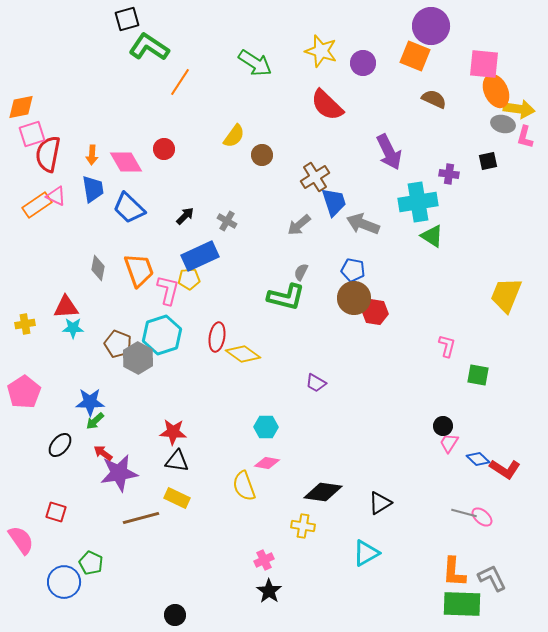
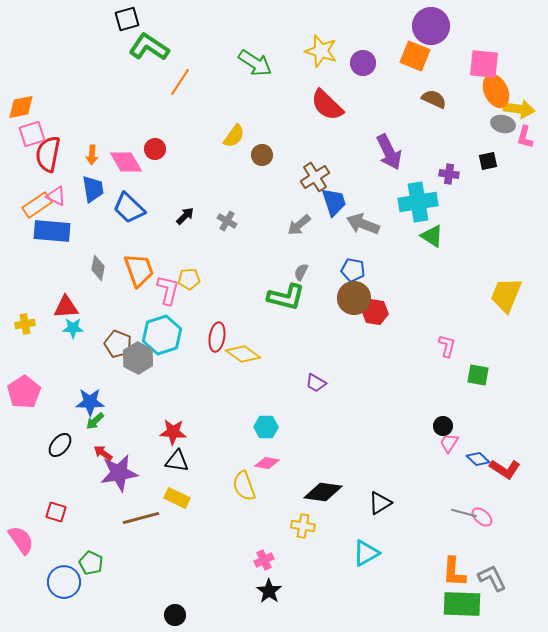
red circle at (164, 149): moved 9 px left
blue rectangle at (200, 256): moved 148 px left, 25 px up; rotated 30 degrees clockwise
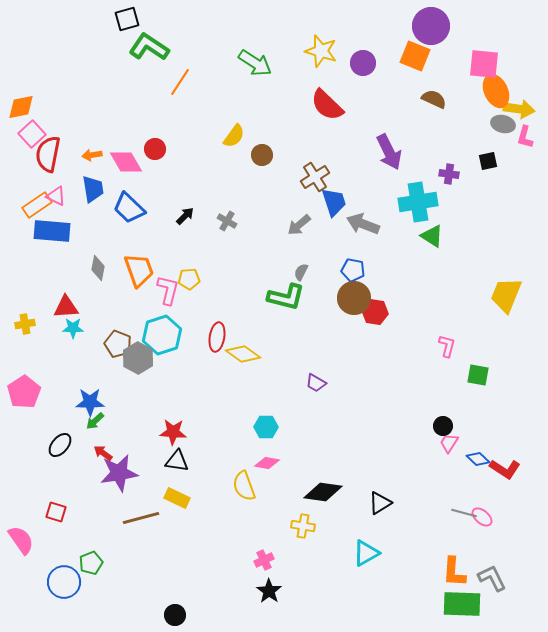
pink square at (32, 134): rotated 24 degrees counterclockwise
orange arrow at (92, 155): rotated 78 degrees clockwise
green pentagon at (91, 563): rotated 25 degrees clockwise
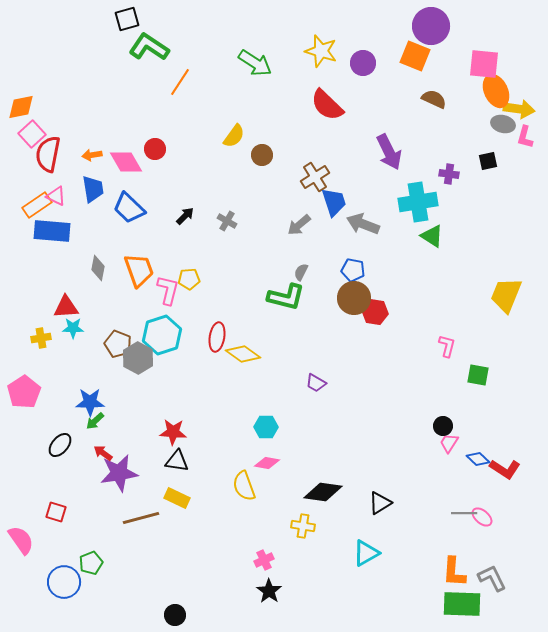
yellow cross at (25, 324): moved 16 px right, 14 px down
gray line at (464, 513): rotated 15 degrees counterclockwise
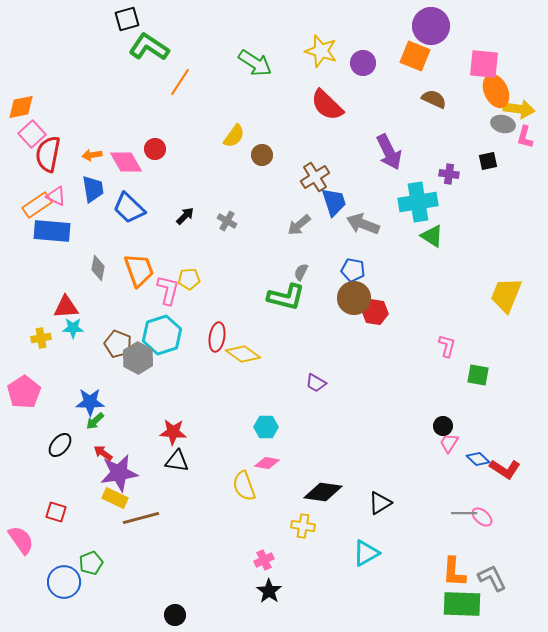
yellow rectangle at (177, 498): moved 62 px left
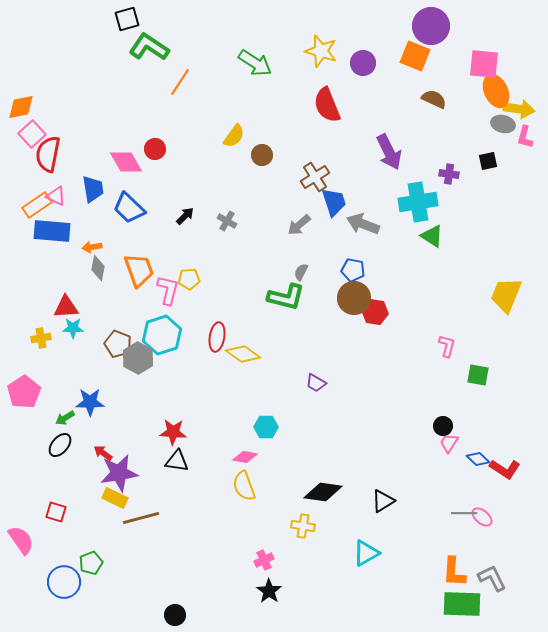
red semicircle at (327, 105): rotated 24 degrees clockwise
orange arrow at (92, 155): moved 92 px down
green arrow at (95, 421): moved 30 px left, 3 px up; rotated 12 degrees clockwise
pink diamond at (267, 463): moved 22 px left, 6 px up
black triangle at (380, 503): moved 3 px right, 2 px up
